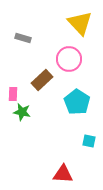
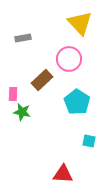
gray rectangle: rotated 28 degrees counterclockwise
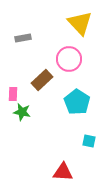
red triangle: moved 2 px up
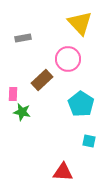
pink circle: moved 1 px left
cyan pentagon: moved 4 px right, 2 px down
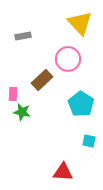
gray rectangle: moved 2 px up
